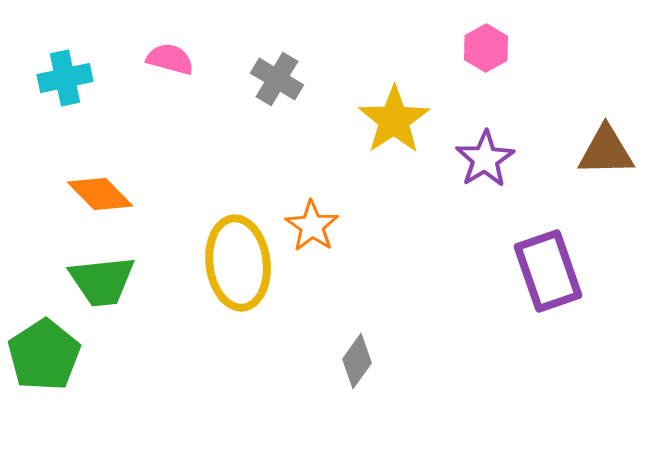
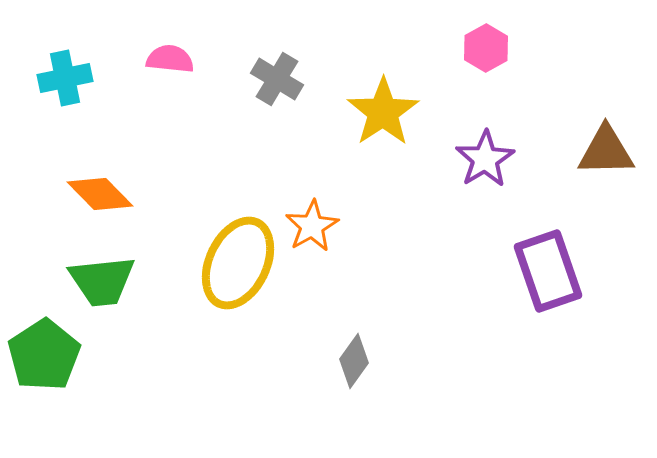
pink semicircle: rotated 9 degrees counterclockwise
yellow star: moved 11 px left, 8 px up
orange star: rotated 8 degrees clockwise
yellow ellipse: rotated 32 degrees clockwise
gray diamond: moved 3 px left
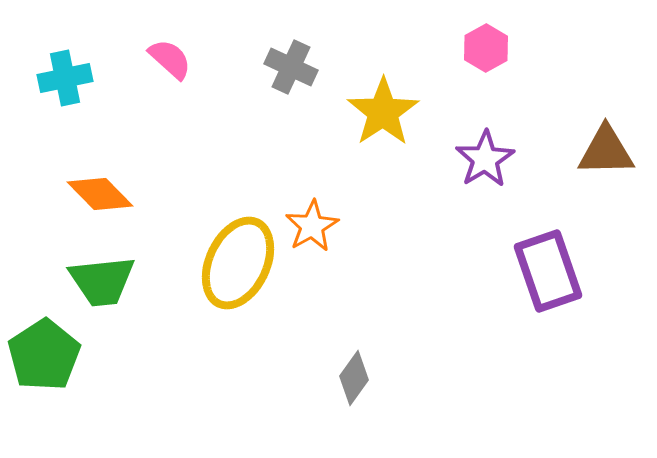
pink semicircle: rotated 36 degrees clockwise
gray cross: moved 14 px right, 12 px up; rotated 6 degrees counterclockwise
gray diamond: moved 17 px down
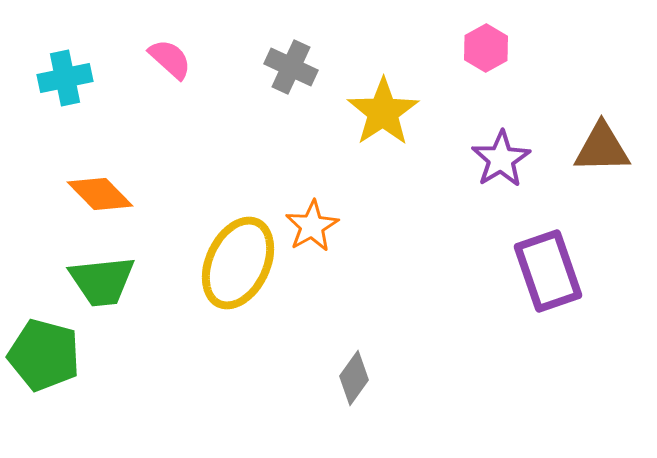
brown triangle: moved 4 px left, 3 px up
purple star: moved 16 px right
green pentagon: rotated 24 degrees counterclockwise
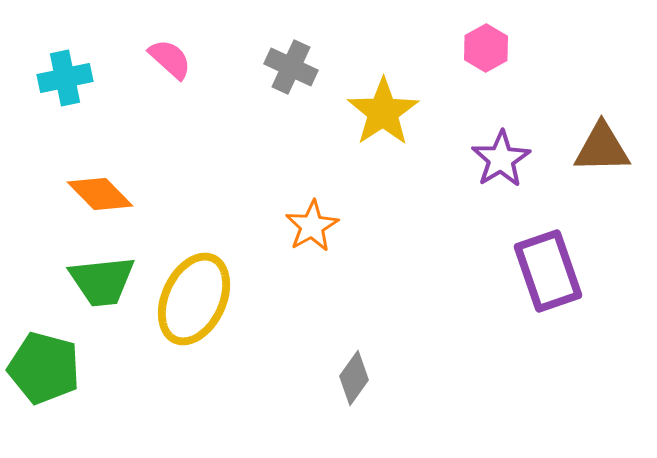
yellow ellipse: moved 44 px left, 36 px down
green pentagon: moved 13 px down
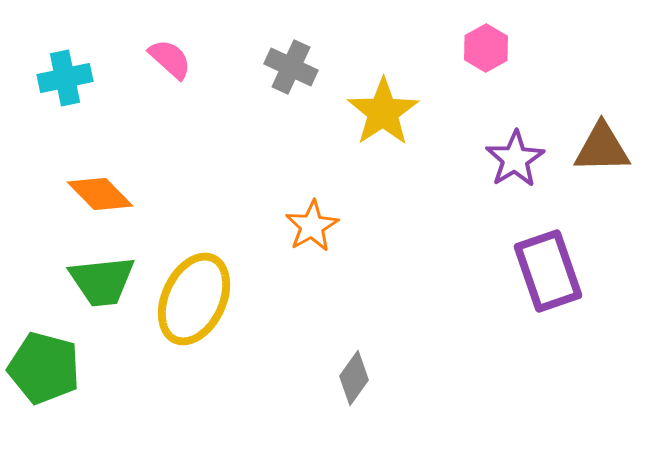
purple star: moved 14 px right
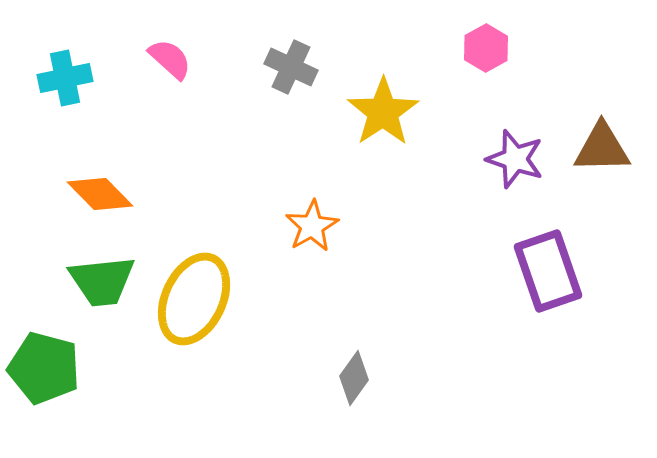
purple star: rotated 22 degrees counterclockwise
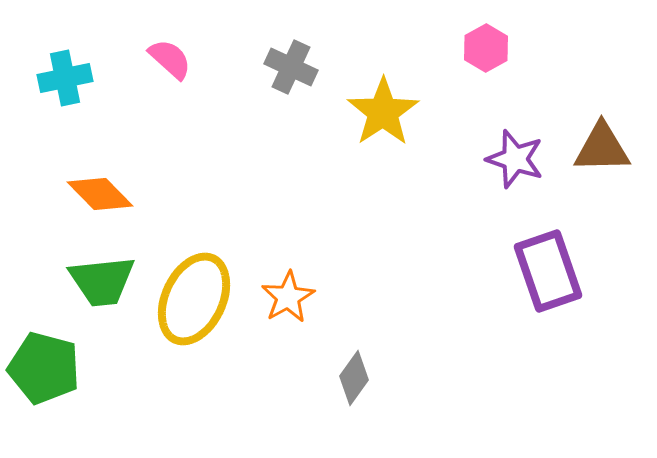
orange star: moved 24 px left, 71 px down
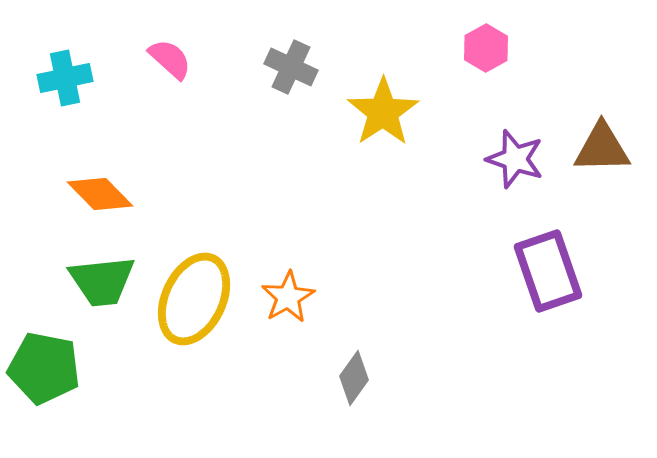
green pentagon: rotated 4 degrees counterclockwise
